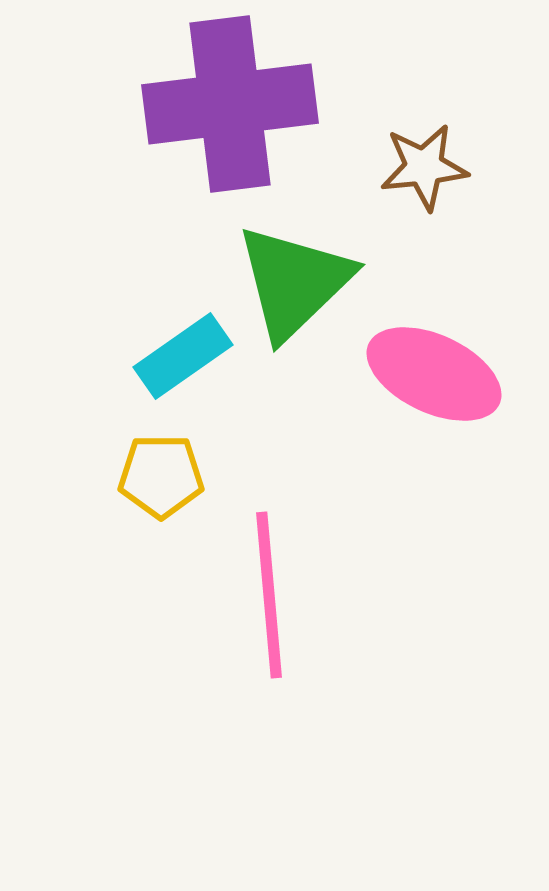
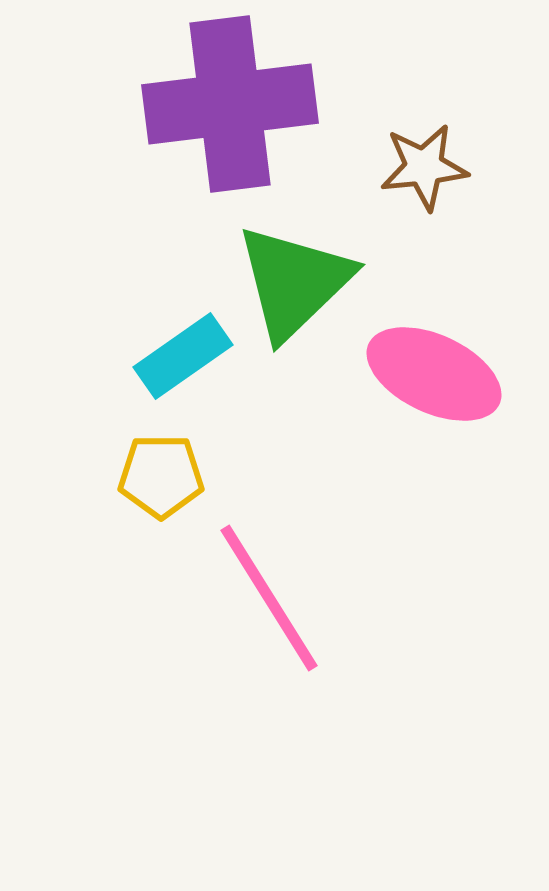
pink line: moved 3 px down; rotated 27 degrees counterclockwise
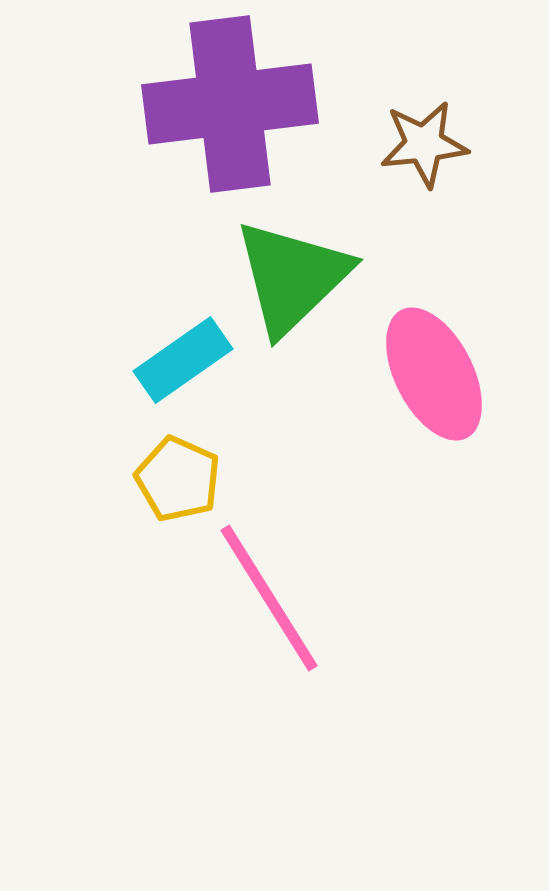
brown star: moved 23 px up
green triangle: moved 2 px left, 5 px up
cyan rectangle: moved 4 px down
pink ellipse: rotated 38 degrees clockwise
yellow pentagon: moved 17 px right, 3 px down; rotated 24 degrees clockwise
